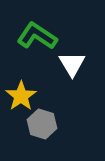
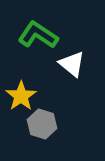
green L-shape: moved 1 px right, 1 px up
white triangle: rotated 20 degrees counterclockwise
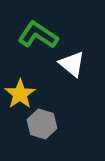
yellow star: moved 1 px left, 2 px up
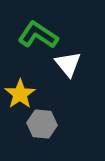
white triangle: moved 4 px left; rotated 12 degrees clockwise
gray hexagon: rotated 12 degrees counterclockwise
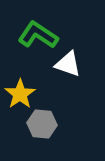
white triangle: rotated 32 degrees counterclockwise
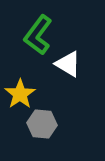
green L-shape: rotated 87 degrees counterclockwise
white triangle: rotated 12 degrees clockwise
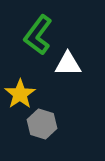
white triangle: rotated 32 degrees counterclockwise
gray hexagon: rotated 12 degrees clockwise
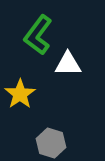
gray hexagon: moved 9 px right, 19 px down
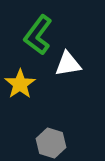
white triangle: rotated 8 degrees counterclockwise
yellow star: moved 10 px up
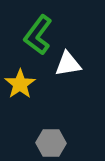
gray hexagon: rotated 16 degrees counterclockwise
